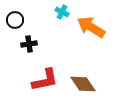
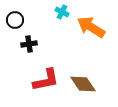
red L-shape: moved 1 px right
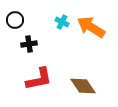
cyan cross: moved 10 px down
red L-shape: moved 7 px left, 1 px up
brown diamond: moved 2 px down
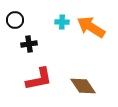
cyan cross: rotated 24 degrees counterclockwise
